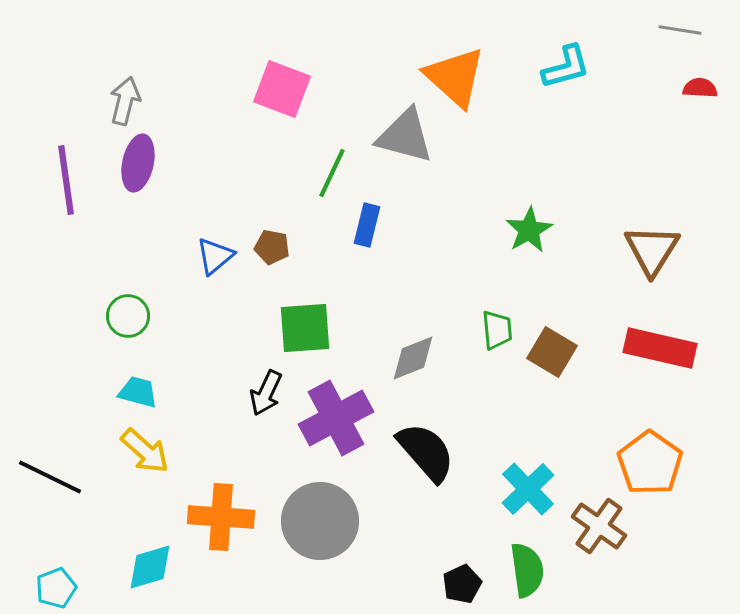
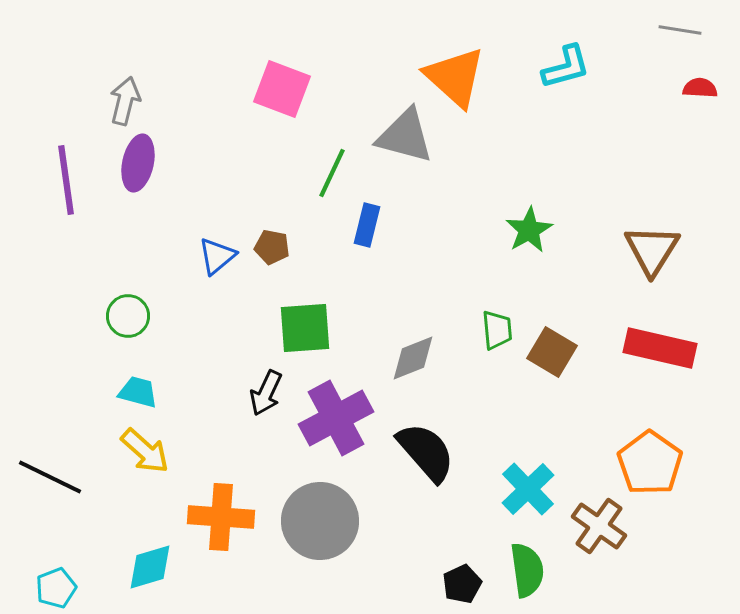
blue triangle: moved 2 px right
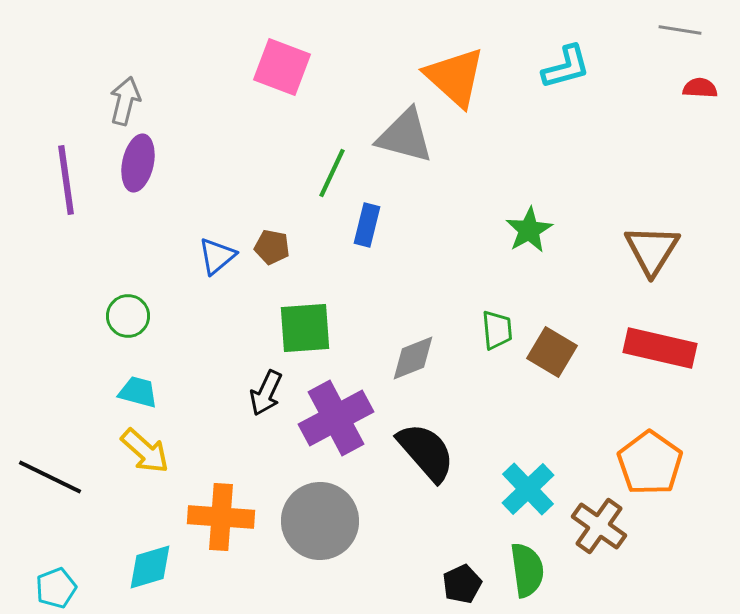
pink square: moved 22 px up
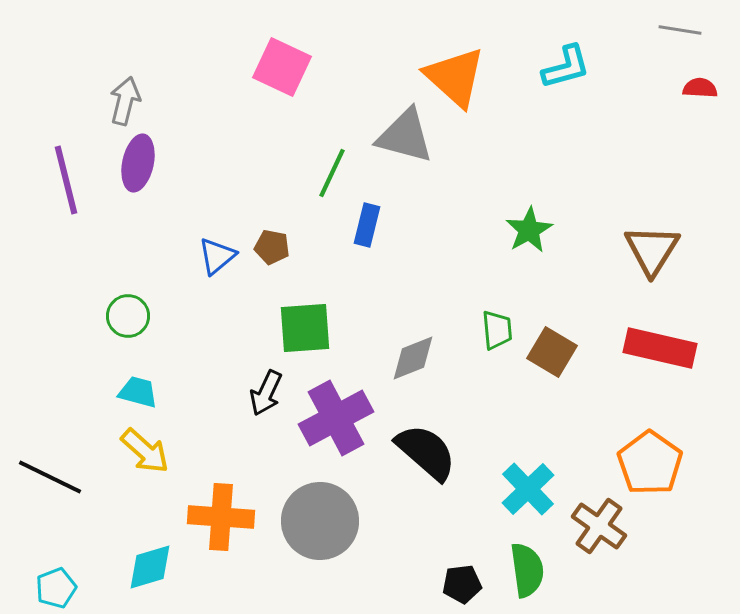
pink square: rotated 4 degrees clockwise
purple line: rotated 6 degrees counterclockwise
black semicircle: rotated 8 degrees counterclockwise
black pentagon: rotated 18 degrees clockwise
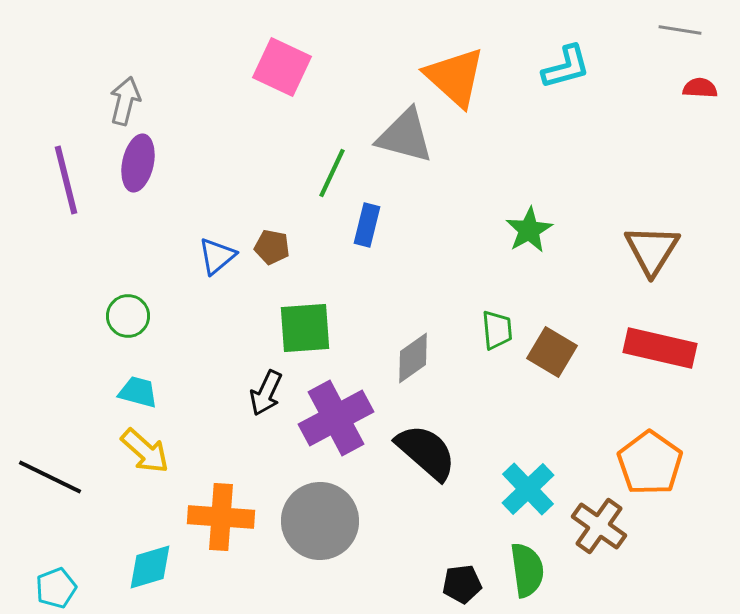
gray diamond: rotated 14 degrees counterclockwise
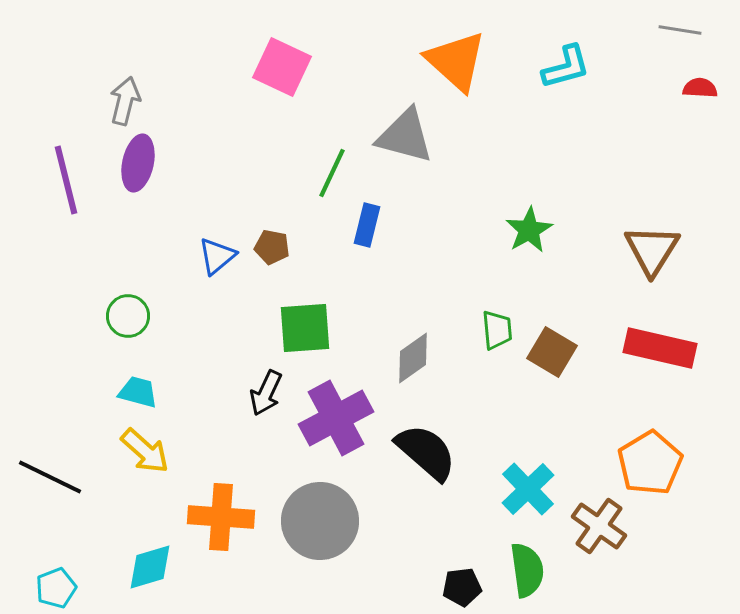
orange triangle: moved 1 px right, 16 px up
orange pentagon: rotated 6 degrees clockwise
black pentagon: moved 3 px down
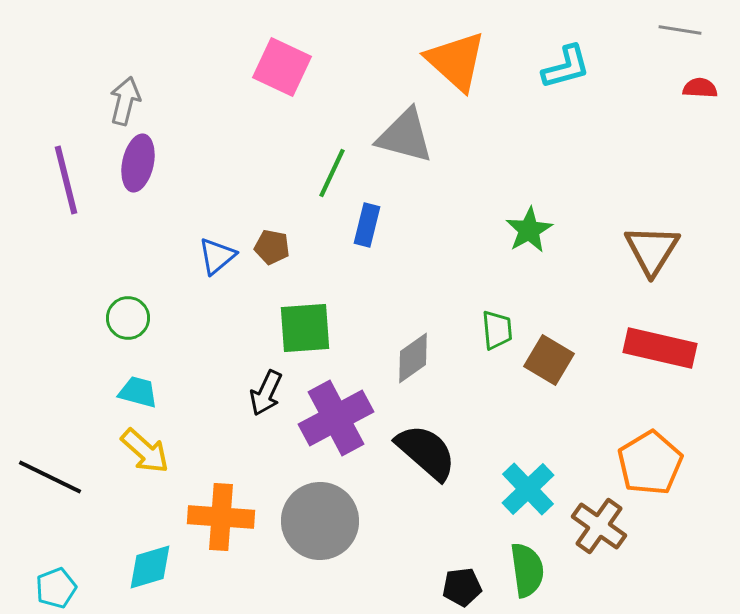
green circle: moved 2 px down
brown square: moved 3 px left, 8 px down
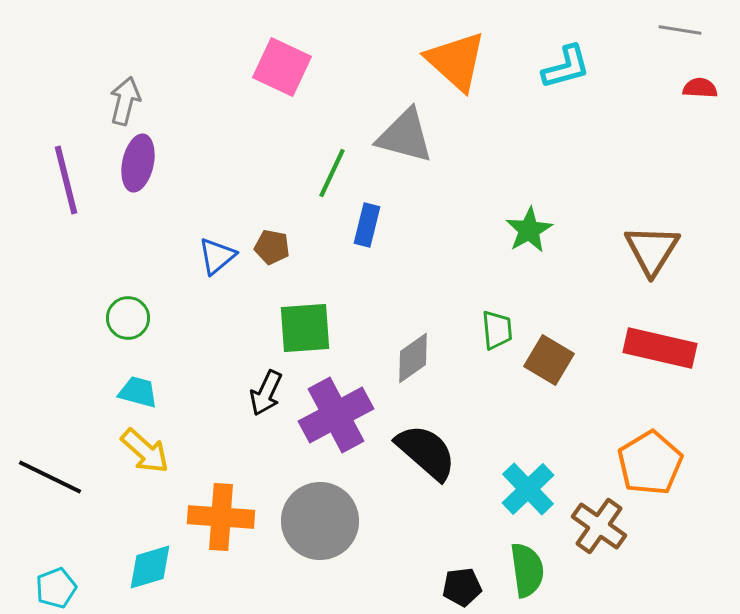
purple cross: moved 3 px up
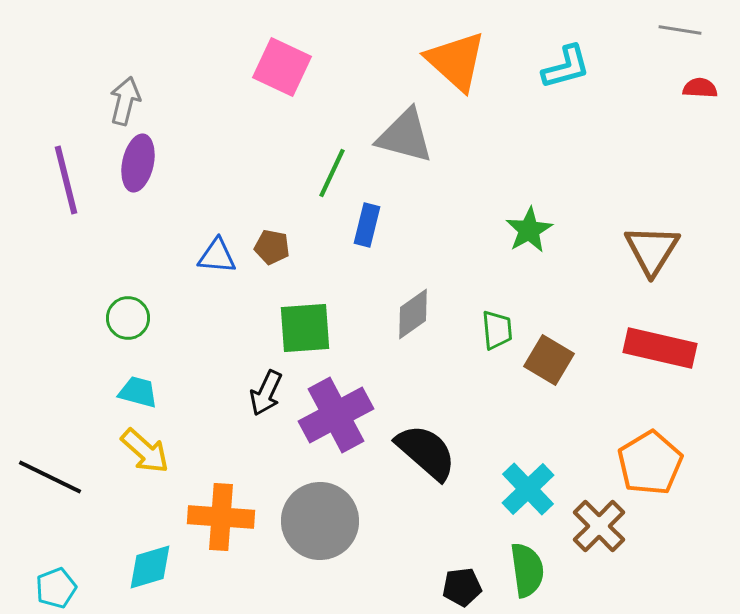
blue triangle: rotated 45 degrees clockwise
gray diamond: moved 44 px up
brown cross: rotated 10 degrees clockwise
